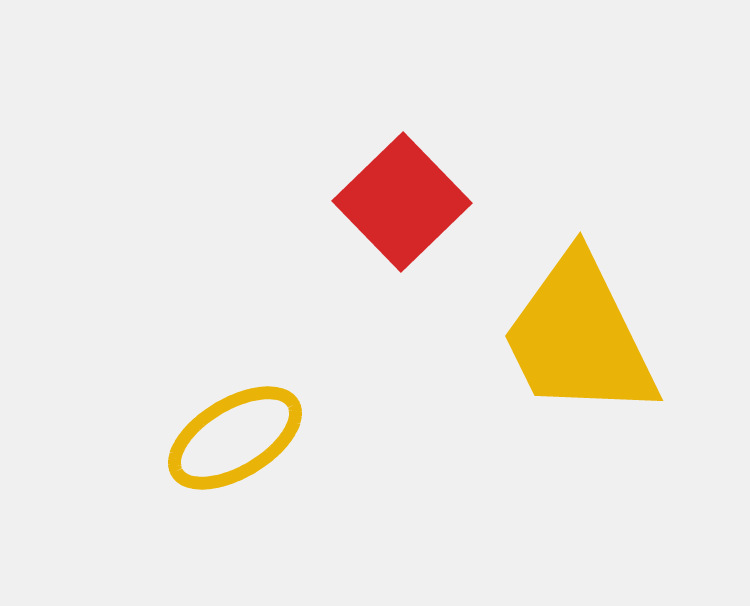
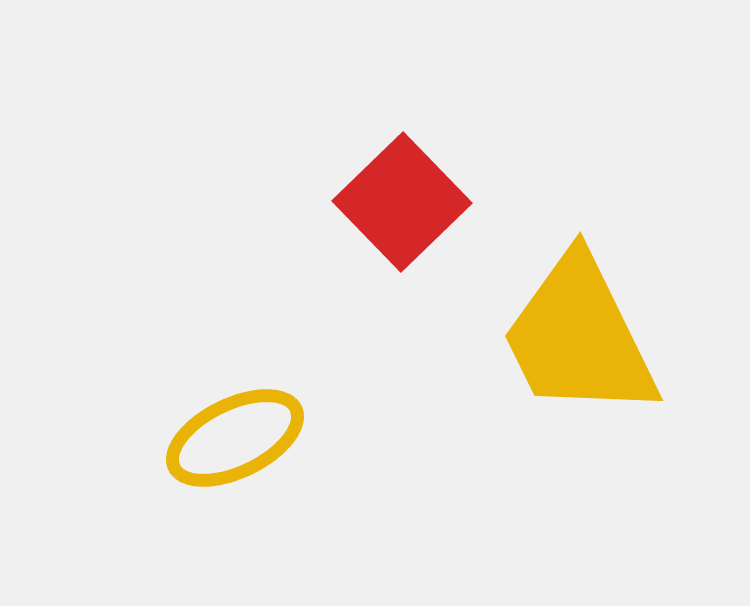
yellow ellipse: rotated 5 degrees clockwise
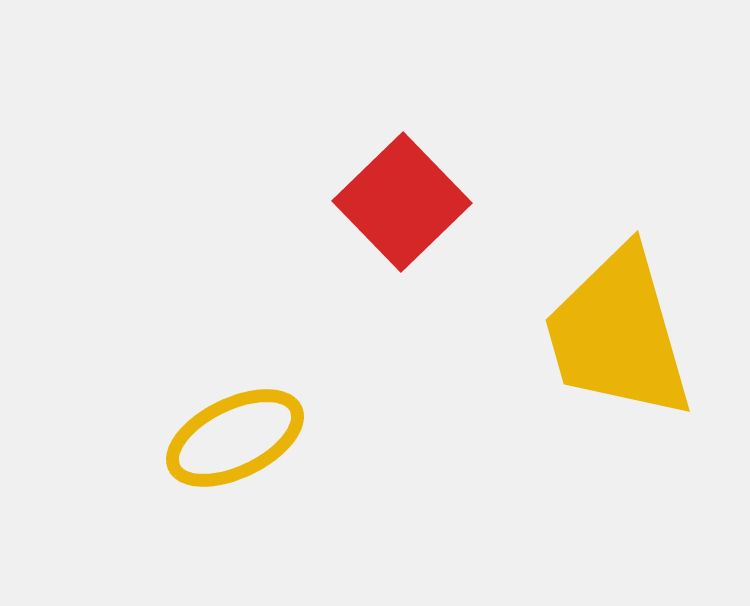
yellow trapezoid: moved 39 px right, 3 px up; rotated 10 degrees clockwise
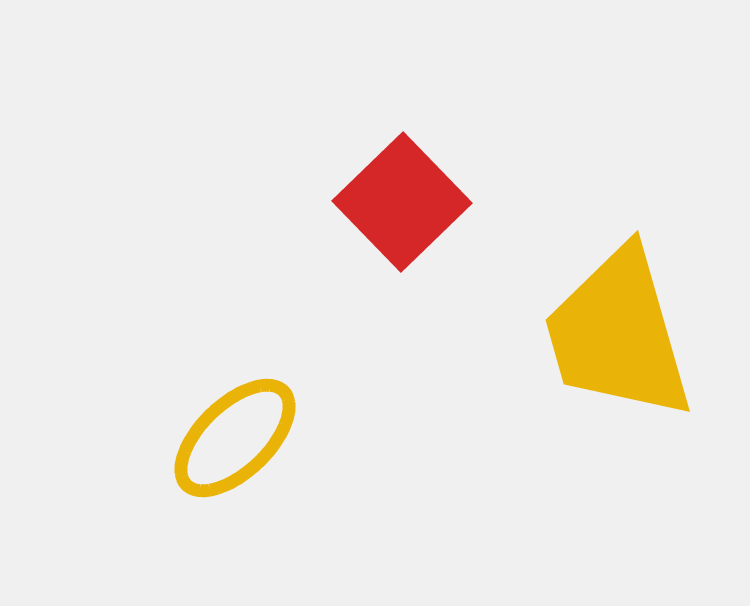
yellow ellipse: rotated 18 degrees counterclockwise
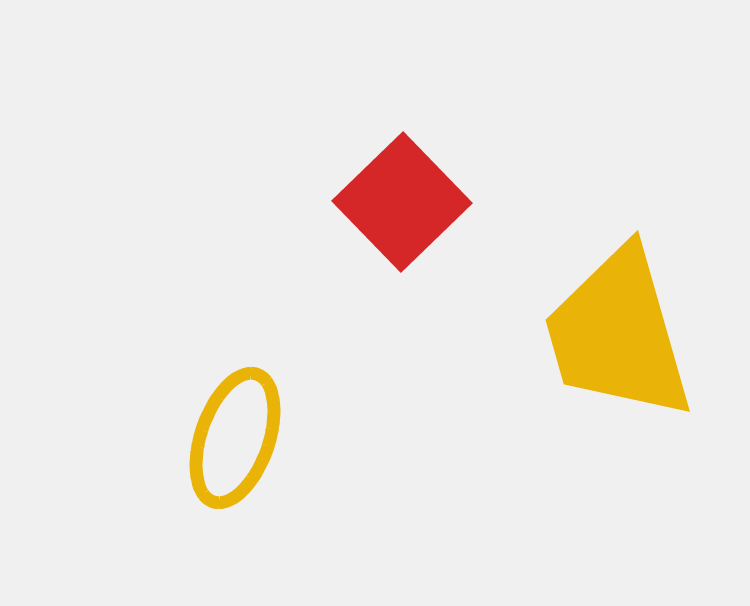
yellow ellipse: rotated 27 degrees counterclockwise
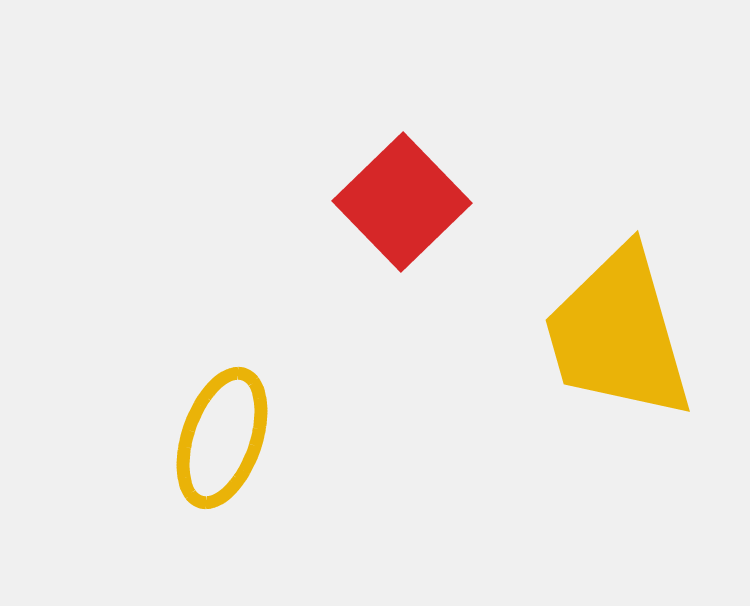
yellow ellipse: moved 13 px left
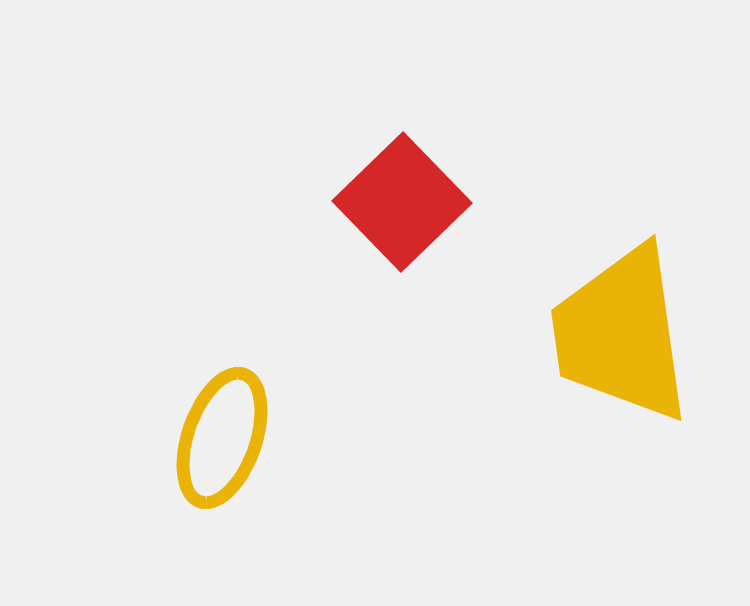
yellow trapezoid: moved 3 px right; rotated 8 degrees clockwise
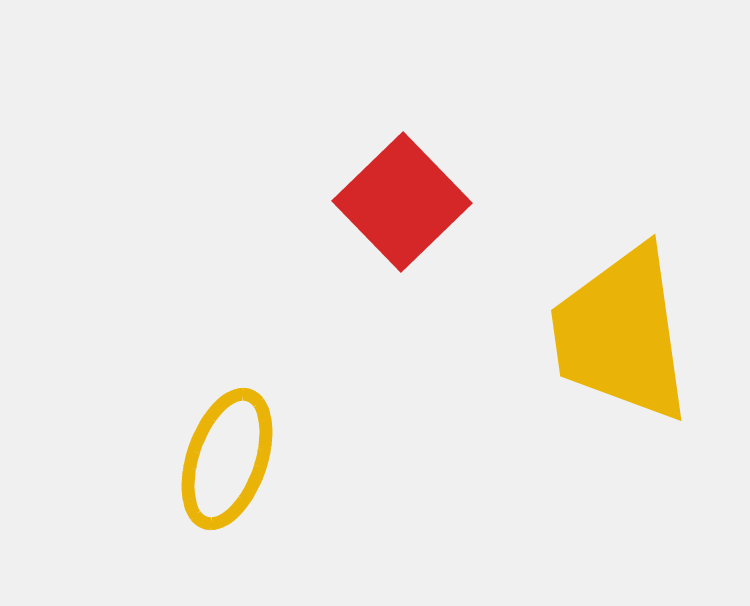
yellow ellipse: moved 5 px right, 21 px down
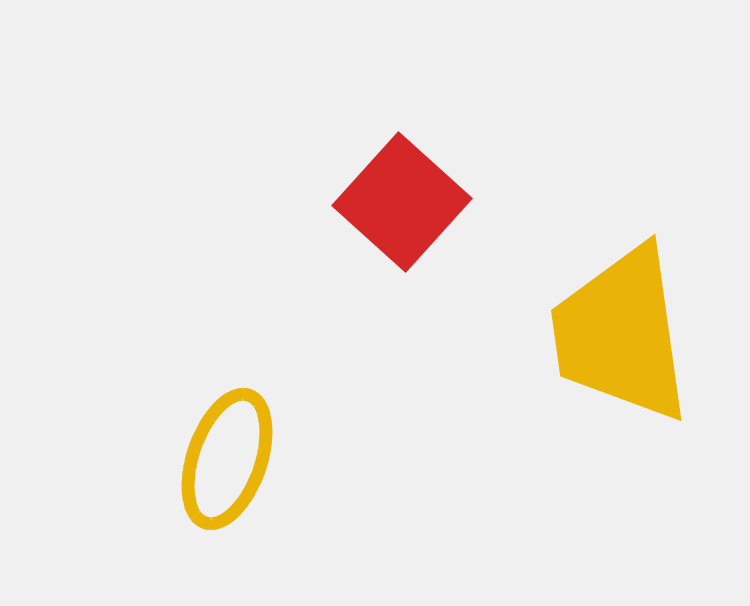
red square: rotated 4 degrees counterclockwise
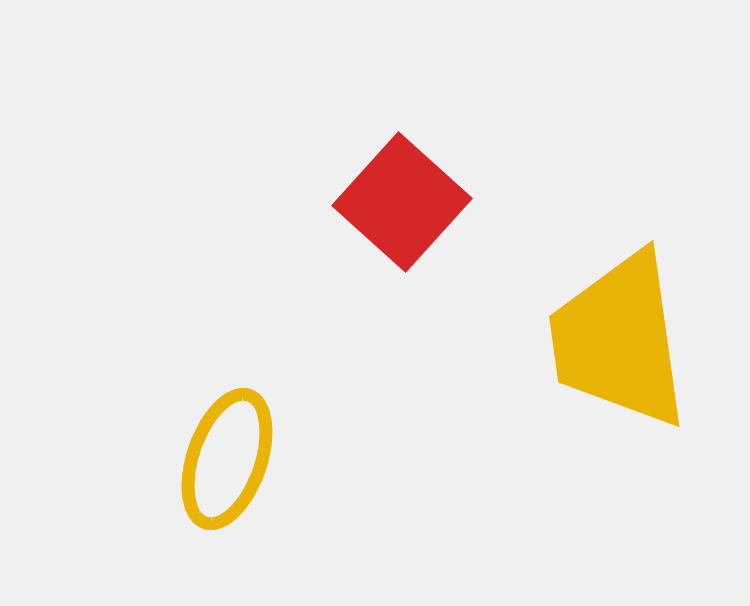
yellow trapezoid: moved 2 px left, 6 px down
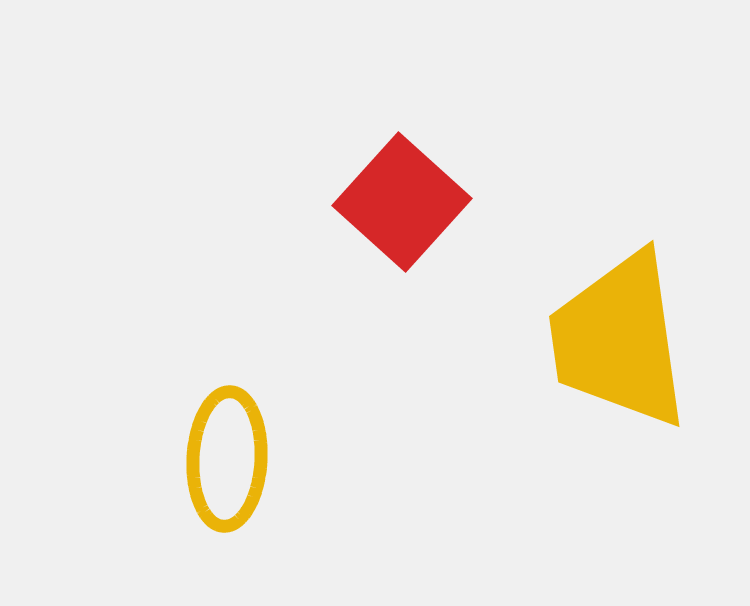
yellow ellipse: rotated 16 degrees counterclockwise
